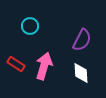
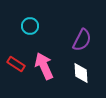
pink arrow: rotated 40 degrees counterclockwise
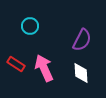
pink arrow: moved 2 px down
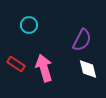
cyan circle: moved 1 px left, 1 px up
pink arrow: rotated 8 degrees clockwise
white diamond: moved 7 px right, 4 px up; rotated 10 degrees counterclockwise
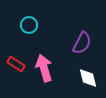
purple semicircle: moved 3 px down
white diamond: moved 9 px down
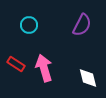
purple semicircle: moved 18 px up
